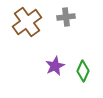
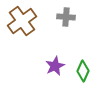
gray cross: rotated 12 degrees clockwise
brown cross: moved 5 px left, 1 px up
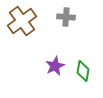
green diamond: rotated 15 degrees counterclockwise
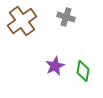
gray cross: rotated 12 degrees clockwise
